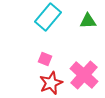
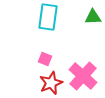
cyan rectangle: rotated 32 degrees counterclockwise
green triangle: moved 5 px right, 4 px up
pink cross: moved 1 px left, 1 px down
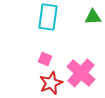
pink cross: moved 2 px left, 3 px up
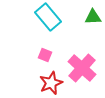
cyan rectangle: rotated 48 degrees counterclockwise
pink square: moved 4 px up
pink cross: moved 1 px right, 5 px up
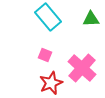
green triangle: moved 2 px left, 2 px down
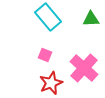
pink cross: moved 2 px right
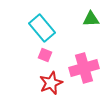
cyan rectangle: moved 6 px left, 11 px down
pink cross: rotated 32 degrees clockwise
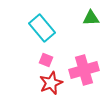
green triangle: moved 1 px up
pink square: moved 1 px right, 5 px down
pink cross: moved 2 px down
